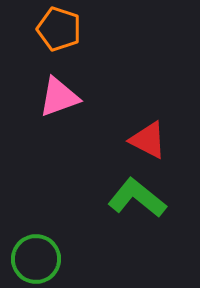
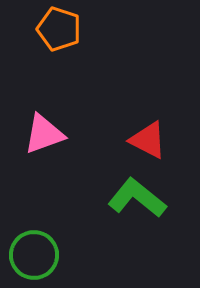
pink triangle: moved 15 px left, 37 px down
green circle: moved 2 px left, 4 px up
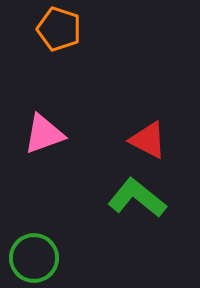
green circle: moved 3 px down
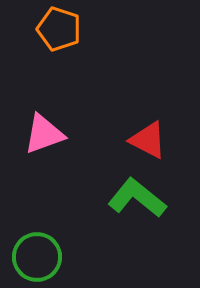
green circle: moved 3 px right, 1 px up
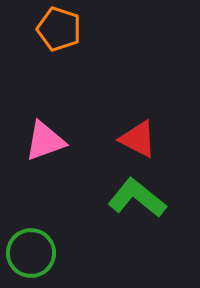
pink triangle: moved 1 px right, 7 px down
red triangle: moved 10 px left, 1 px up
green circle: moved 6 px left, 4 px up
